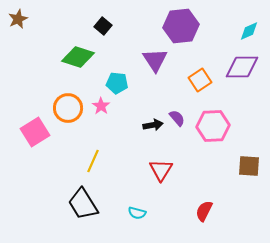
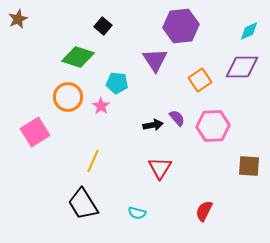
orange circle: moved 11 px up
red triangle: moved 1 px left, 2 px up
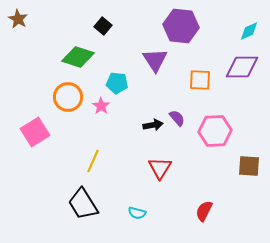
brown star: rotated 18 degrees counterclockwise
purple hexagon: rotated 12 degrees clockwise
orange square: rotated 35 degrees clockwise
pink hexagon: moved 2 px right, 5 px down
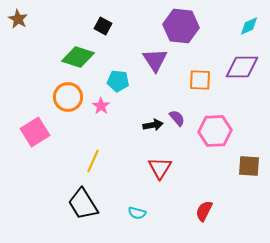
black square: rotated 12 degrees counterclockwise
cyan diamond: moved 5 px up
cyan pentagon: moved 1 px right, 2 px up
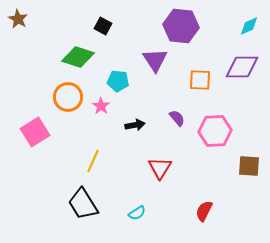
black arrow: moved 18 px left
cyan semicircle: rotated 48 degrees counterclockwise
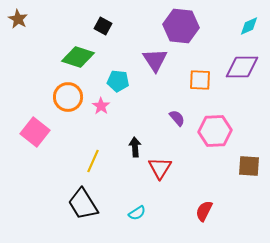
black arrow: moved 22 px down; rotated 84 degrees counterclockwise
pink square: rotated 20 degrees counterclockwise
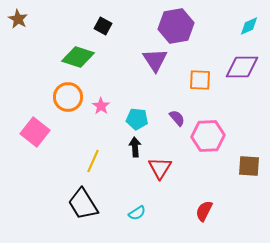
purple hexagon: moved 5 px left; rotated 16 degrees counterclockwise
cyan pentagon: moved 19 px right, 38 px down
pink hexagon: moved 7 px left, 5 px down
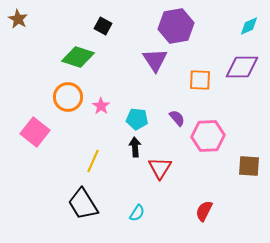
cyan semicircle: rotated 24 degrees counterclockwise
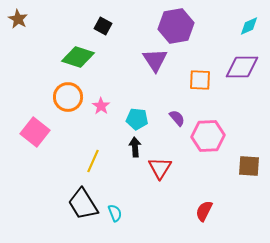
cyan semicircle: moved 22 px left; rotated 54 degrees counterclockwise
